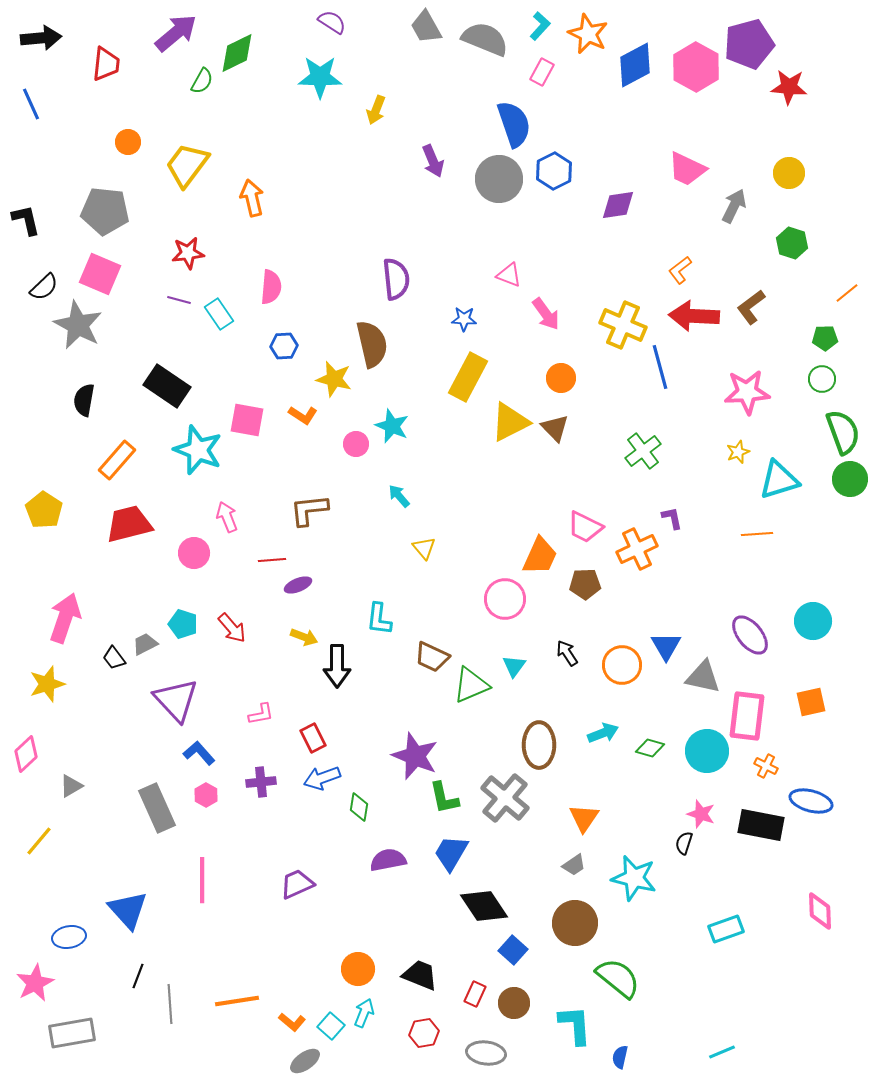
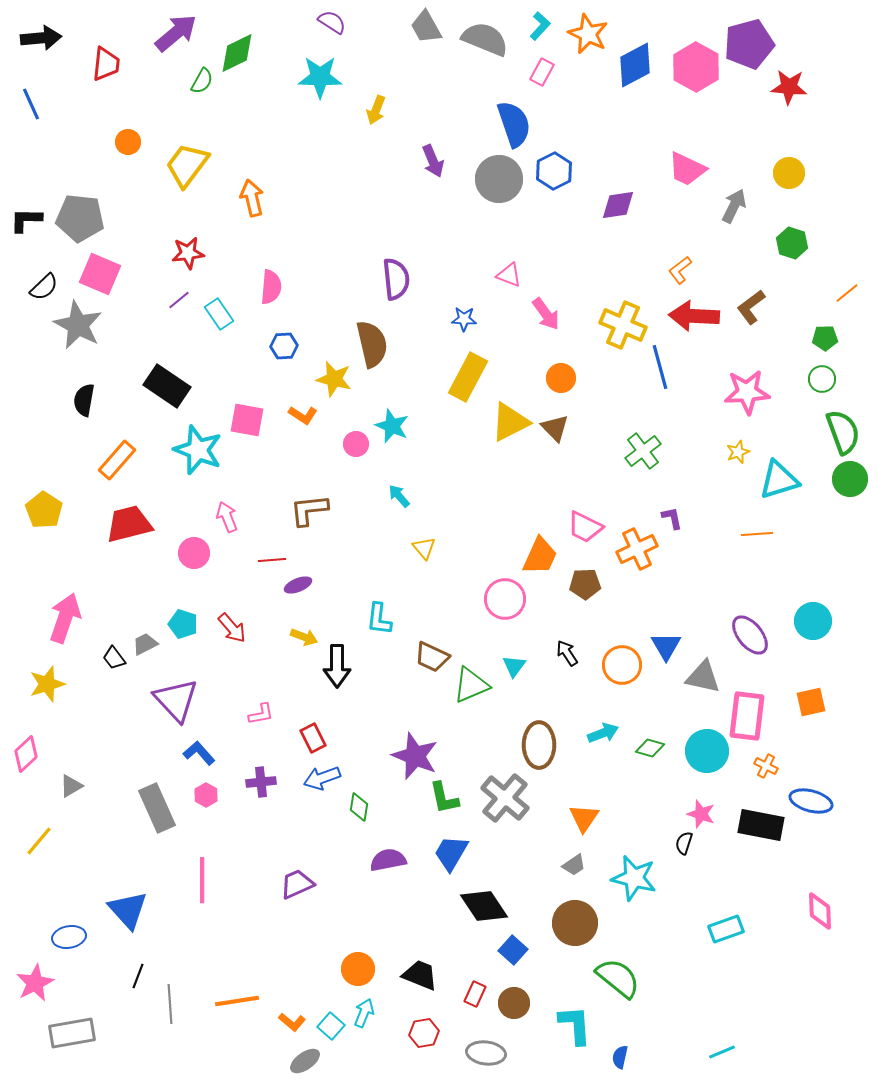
gray pentagon at (105, 211): moved 25 px left, 7 px down
black L-shape at (26, 220): rotated 76 degrees counterclockwise
purple line at (179, 300): rotated 55 degrees counterclockwise
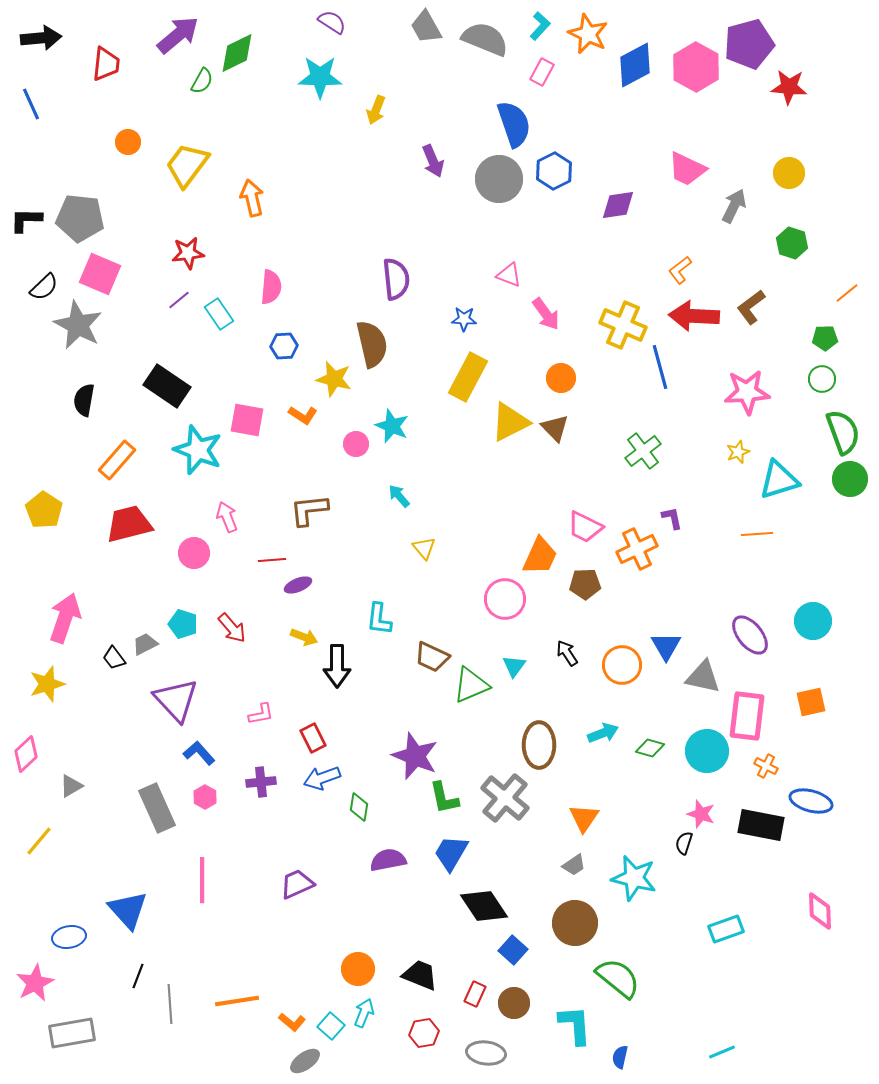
purple arrow at (176, 33): moved 2 px right, 2 px down
pink hexagon at (206, 795): moved 1 px left, 2 px down
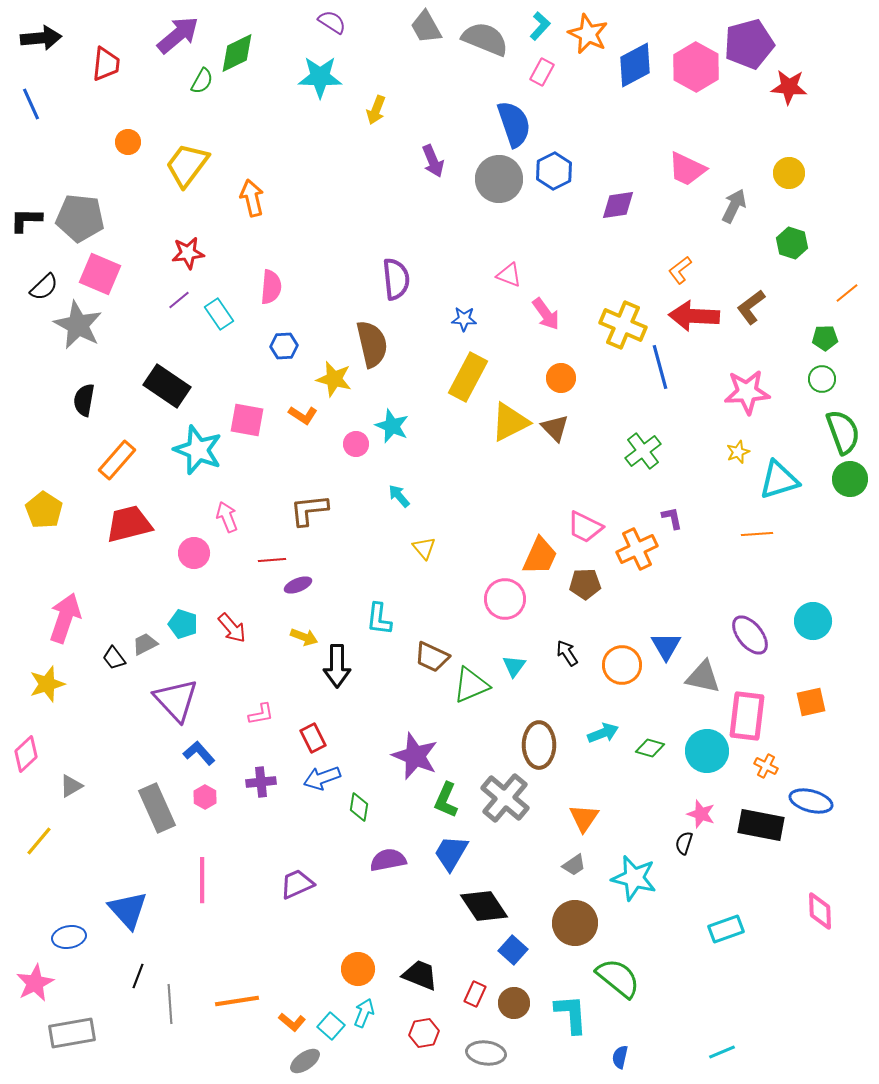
green L-shape at (444, 798): moved 2 px right, 2 px down; rotated 36 degrees clockwise
cyan L-shape at (575, 1025): moved 4 px left, 11 px up
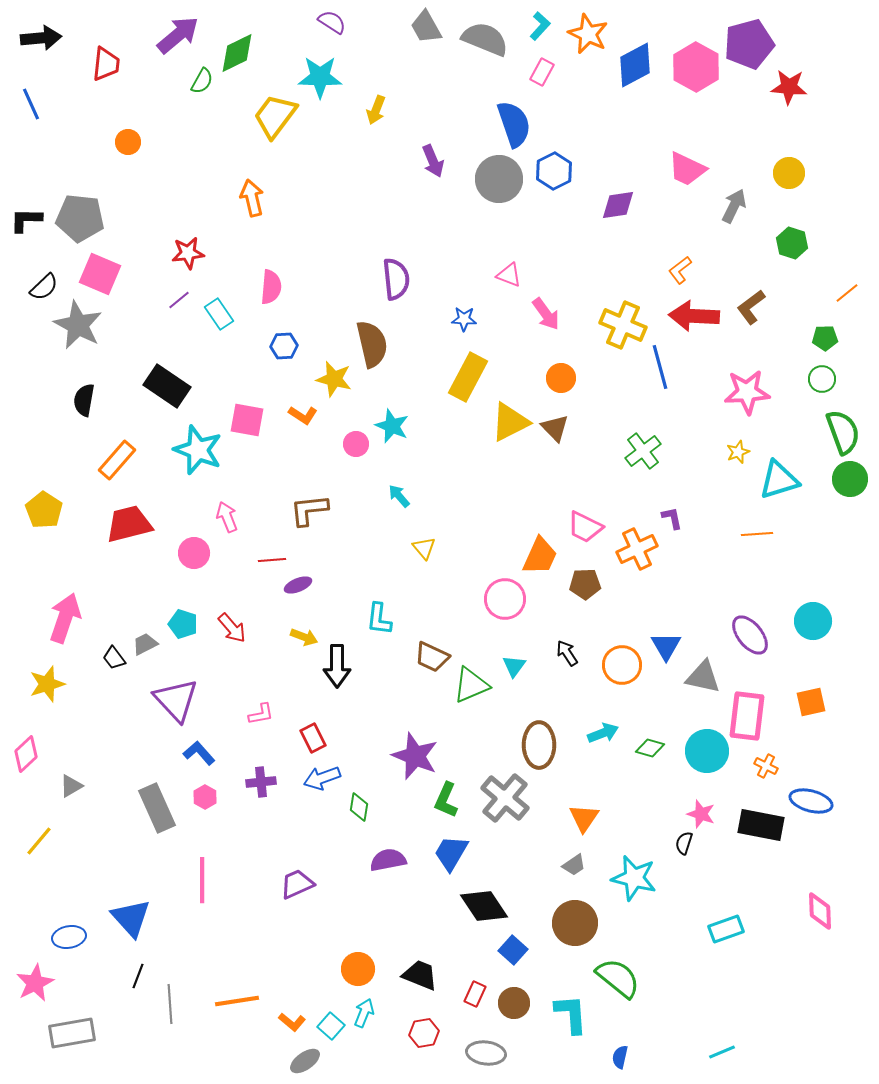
yellow trapezoid at (187, 165): moved 88 px right, 49 px up
blue triangle at (128, 910): moved 3 px right, 8 px down
